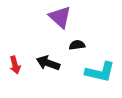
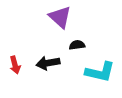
black arrow: rotated 30 degrees counterclockwise
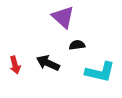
purple triangle: moved 3 px right
black arrow: rotated 35 degrees clockwise
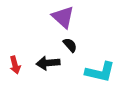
black semicircle: moved 7 px left; rotated 56 degrees clockwise
black arrow: rotated 30 degrees counterclockwise
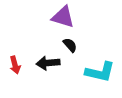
purple triangle: rotated 25 degrees counterclockwise
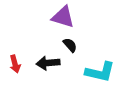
red arrow: moved 1 px up
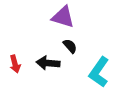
black semicircle: moved 1 px down
black arrow: rotated 10 degrees clockwise
cyan L-shape: moved 1 px left; rotated 112 degrees clockwise
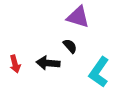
purple triangle: moved 15 px right
